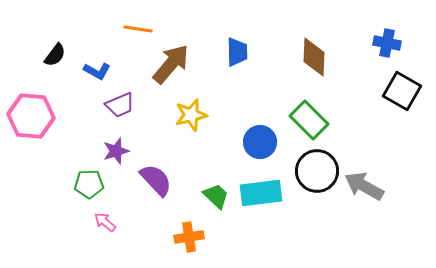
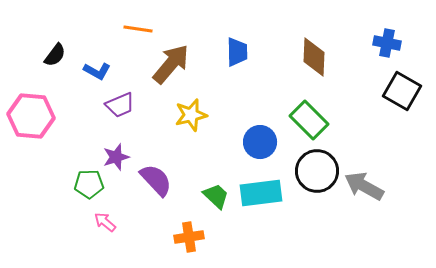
purple star: moved 6 px down
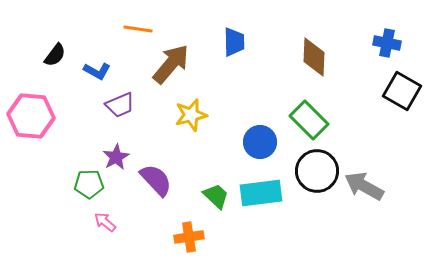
blue trapezoid: moved 3 px left, 10 px up
purple star: rotated 12 degrees counterclockwise
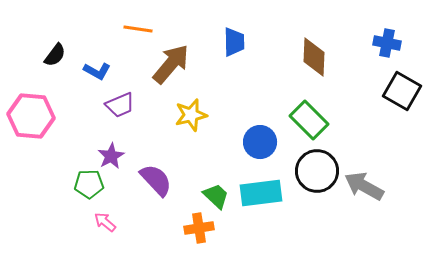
purple star: moved 5 px left, 1 px up
orange cross: moved 10 px right, 9 px up
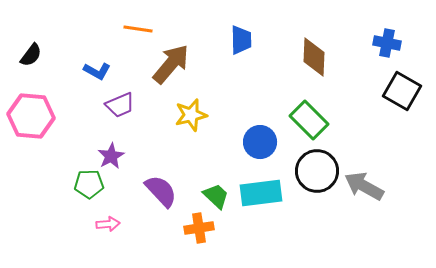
blue trapezoid: moved 7 px right, 2 px up
black semicircle: moved 24 px left
purple semicircle: moved 5 px right, 11 px down
pink arrow: moved 3 px right, 2 px down; rotated 135 degrees clockwise
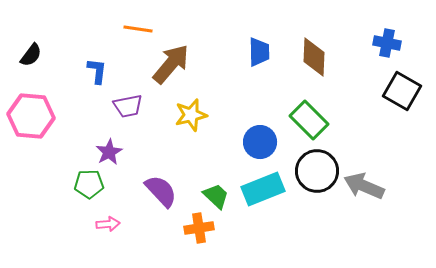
blue trapezoid: moved 18 px right, 12 px down
blue L-shape: rotated 112 degrees counterclockwise
purple trapezoid: moved 8 px right, 1 px down; rotated 12 degrees clockwise
purple star: moved 2 px left, 4 px up
gray arrow: rotated 6 degrees counterclockwise
cyan rectangle: moved 2 px right, 4 px up; rotated 15 degrees counterclockwise
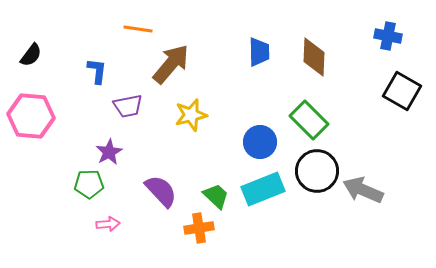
blue cross: moved 1 px right, 7 px up
gray arrow: moved 1 px left, 4 px down
